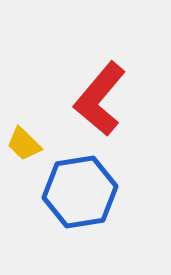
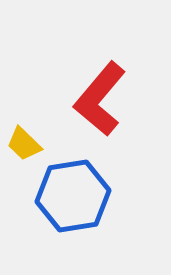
blue hexagon: moved 7 px left, 4 px down
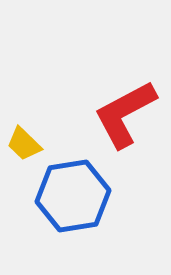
red L-shape: moved 25 px right, 15 px down; rotated 22 degrees clockwise
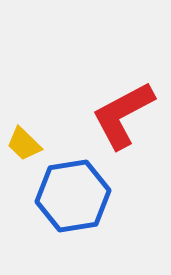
red L-shape: moved 2 px left, 1 px down
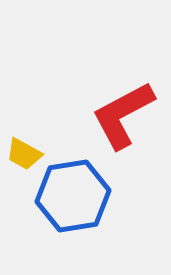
yellow trapezoid: moved 10 px down; rotated 15 degrees counterclockwise
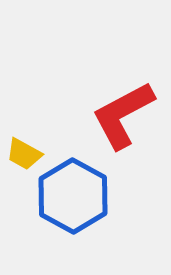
blue hexagon: rotated 22 degrees counterclockwise
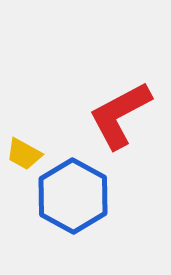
red L-shape: moved 3 px left
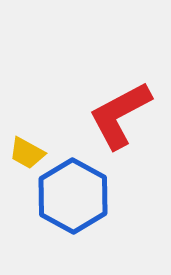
yellow trapezoid: moved 3 px right, 1 px up
